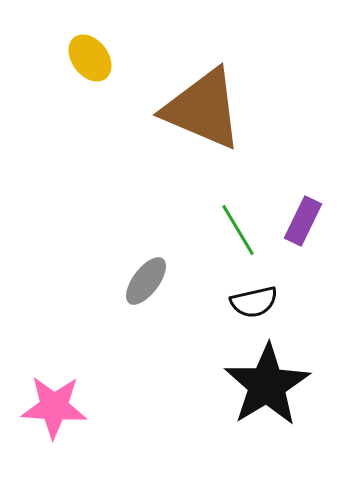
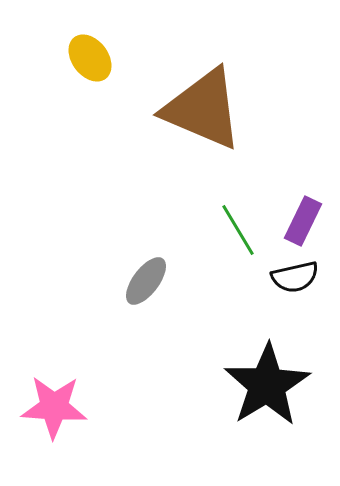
black semicircle: moved 41 px right, 25 px up
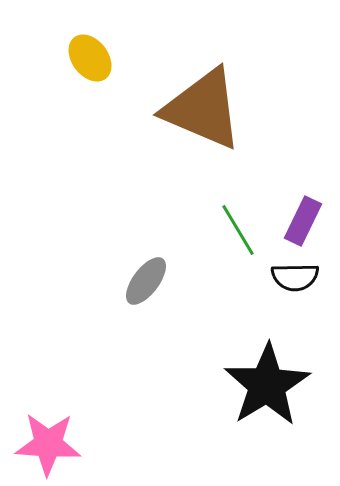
black semicircle: rotated 12 degrees clockwise
pink star: moved 6 px left, 37 px down
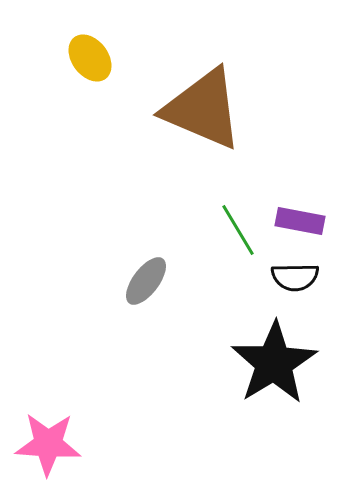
purple rectangle: moved 3 px left; rotated 75 degrees clockwise
black star: moved 7 px right, 22 px up
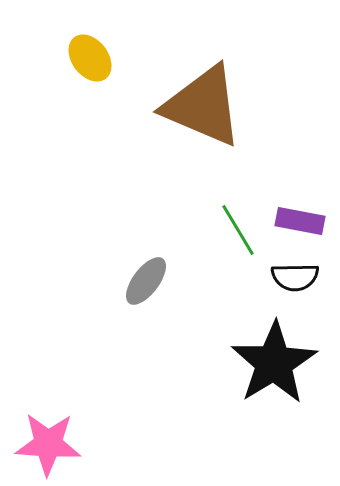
brown triangle: moved 3 px up
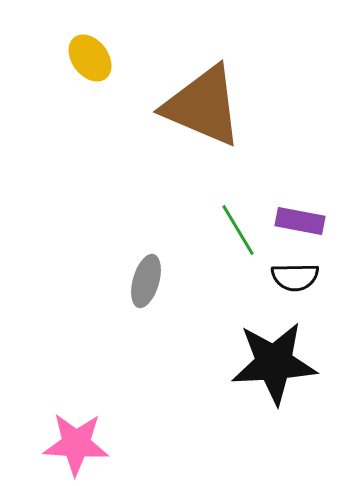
gray ellipse: rotated 21 degrees counterclockwise
black star: rotated 28 degrees clockwise
pink star: moved 28 px right
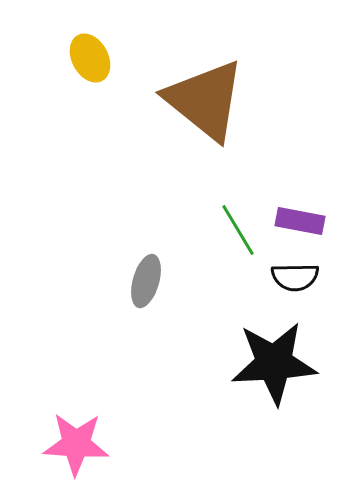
yellow ellipse: rotated 9 degrees clockwise
brown triangle: moved 2 px right, 6 px up; rotated 16 degrees clockwise
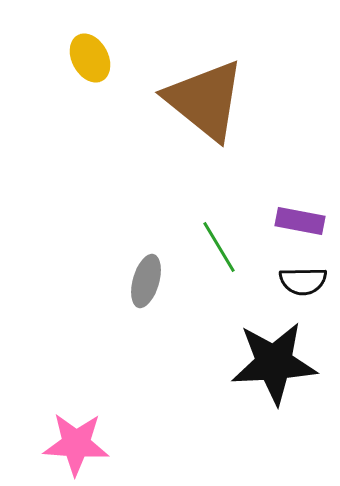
green line: moved 19 px left, 17 px down
black semicircle: moved 8 px right, 4 px down
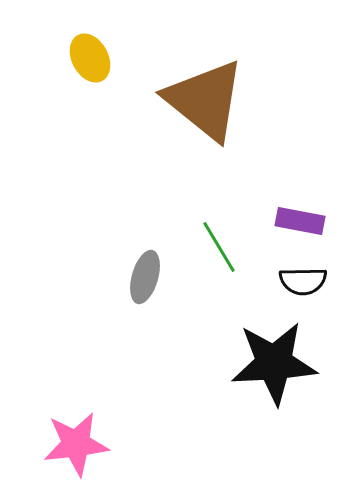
gray ellipse: moved 1 px left, 4 px up
pink star: rotated 10 degrees counterclockwise
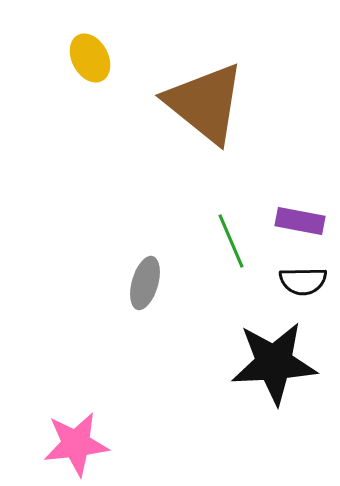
brown triangle: moved 3 px down
green line: moved 12 px right, 6 px up; rotated 8 degrees clockwise
gray ellipse: moved 6 px down
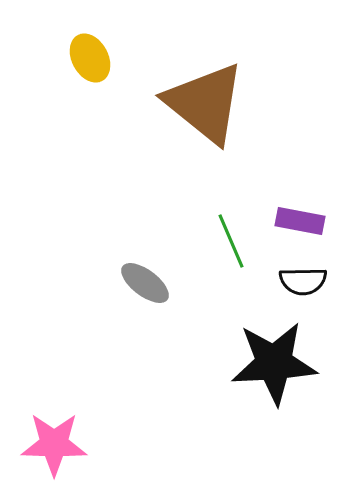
gray ellipse: rotated 69 degrees counterclockwise
pink star: moved 22 px left; rotated 8 degrees clockwise
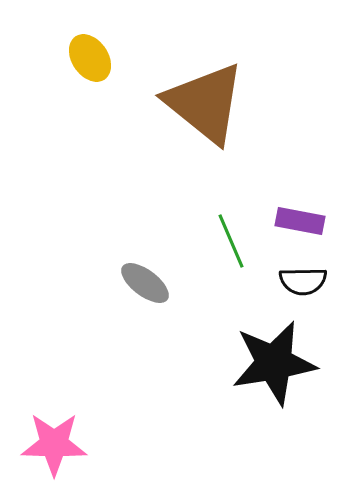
yellow ellipse: rotated 6 degrees counterclockwise
black star: rotated 6 degrees counterclockwise
